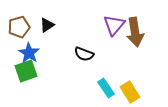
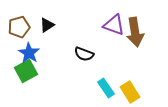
purple triangle: rotated 50 degrees counterclockwise
green square: rotated 10 degrees counterclockwise
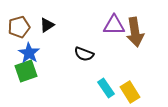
purple triangle: rotated 20 degrees counterclockwise
green square: rotated 10 degrees clockwise
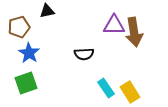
black triangle: moved 14 px up; rotated 21 degrees clockwise
brown arrow: moved 1 px left
black semicircle: rotated 24 degrees counterclockwise
green square: moved 12 px down
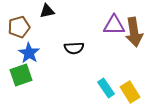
black semicircle: moved 10 px left, 6 px up
green square: moved 5 px left, 8 px up
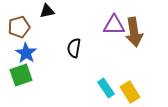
black semicircle: rotated 102 degrees clockwise
blue star: moved 3 px left
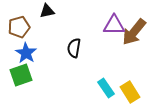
brown arrow: rotated 48 degrees clockwise
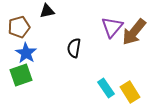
purple triangle: moved 2 px left, 2 px down; rotated 50 degrees counterclockwise
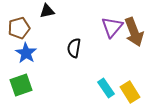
brown pentagon: moved 1 px down
brown arrow: rotated 60 degrees counterclockwise
green square: moved 10 px down
